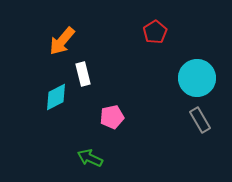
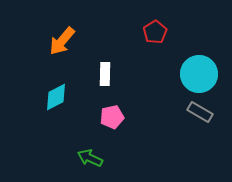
white rectangle: moved 22 px right; rotated 15 degrees clockwise
cyan circle: moved 2 px right, 4 px up
gray rectangle: moved 8 px up; rotated 30 degrees counterclockwise
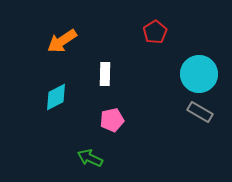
orange arrow: rotated 16 degrees clockwise
pink pentagon: moved 3 px down
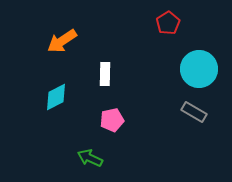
red pentagon: moved 13 px right, 9 px up
cyan circle: moved 5 px up
gray rectangle: moved 6 px left
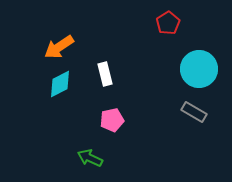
orange arrow: moved 3 px left, 6 px down
white rectangle: rotated 15 degrees counterclockwise
cyan diamond: moved 4 px right, 13 px up
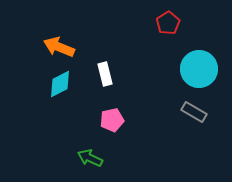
orange arrow: rotated 56 degrees clockwise
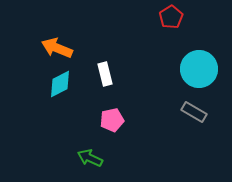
red pentagon: moved 3 px right, 6 px up
orange arrow: moved 2 px left, 1 px down
